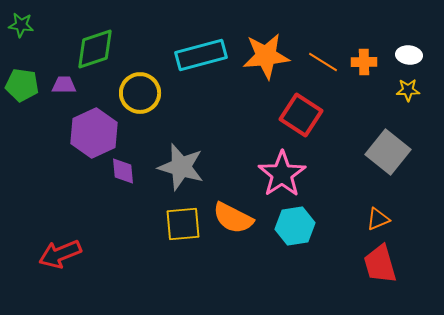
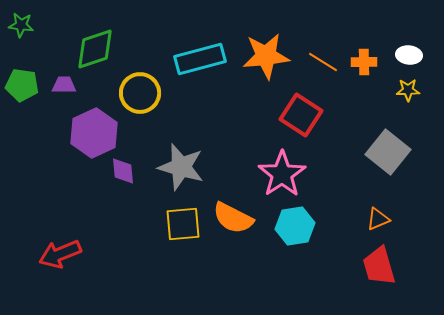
cyan rectangle: moved 1 px left, 4 px down
red trapezoid: moved 1 px left, 2 px down
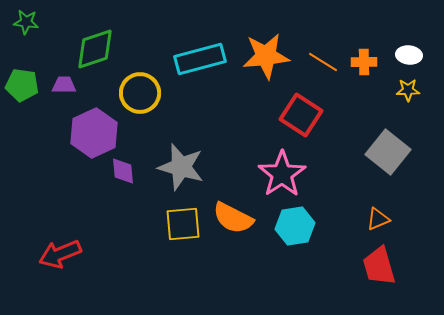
green star: moved 5 px right, 3 px up
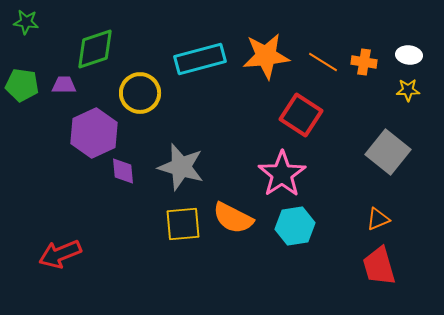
orange cross: rotated 10 degrees clockwise
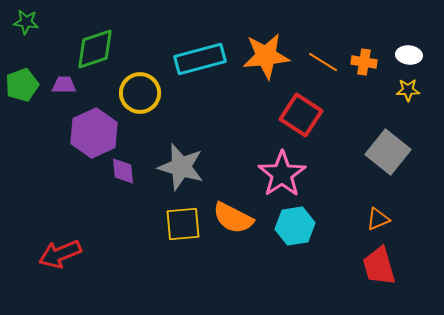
green pentagon: rotated 28 degrees counterclockwise
